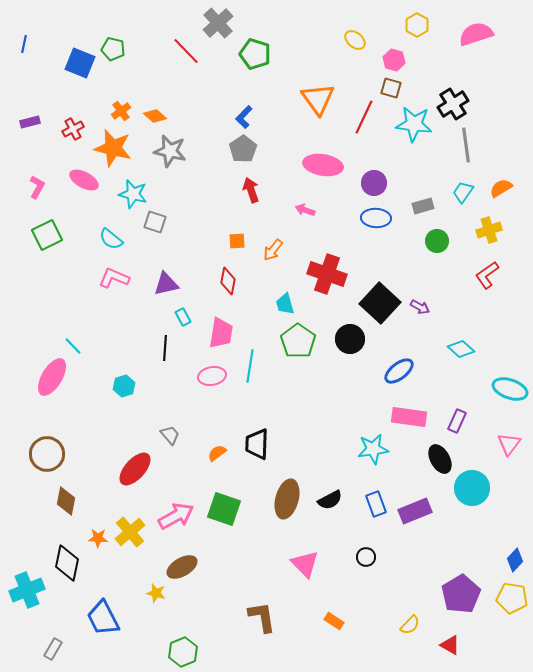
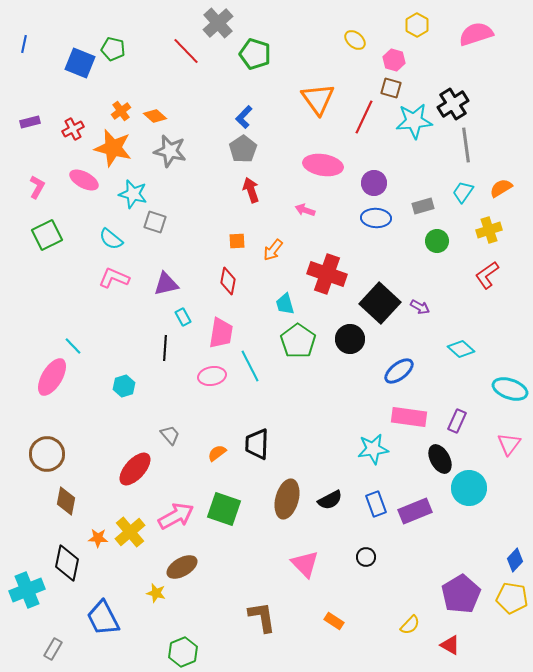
cyan star at (414, 124): moved 3 px up; rotated 12 degrees counterclockwise
cyan line at (250, 366): rotated 36 degrees counterclockwise
cyan circle at (472, 488): moved 3 px left
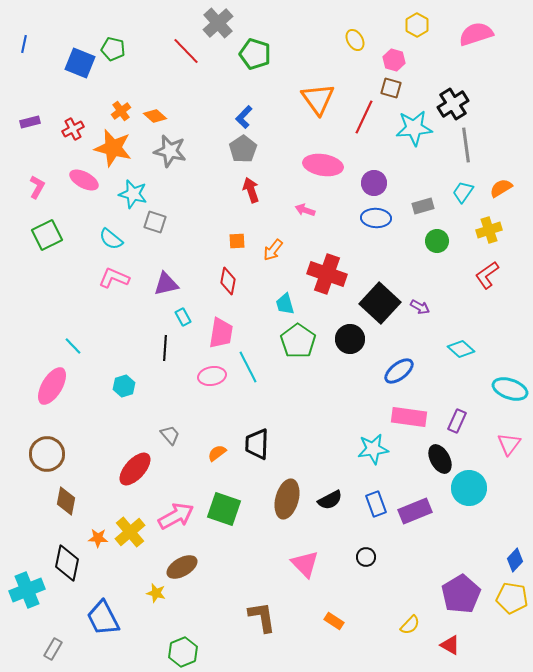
yellow ellipse at (355, 40): rotated 20 degrees clockwise
cyan star at (414, 121): moved 7 px down
cyan line at (250, 366): moved 2 px left, 1 px down
pink ellipse at (52, 377): moved 9 px down
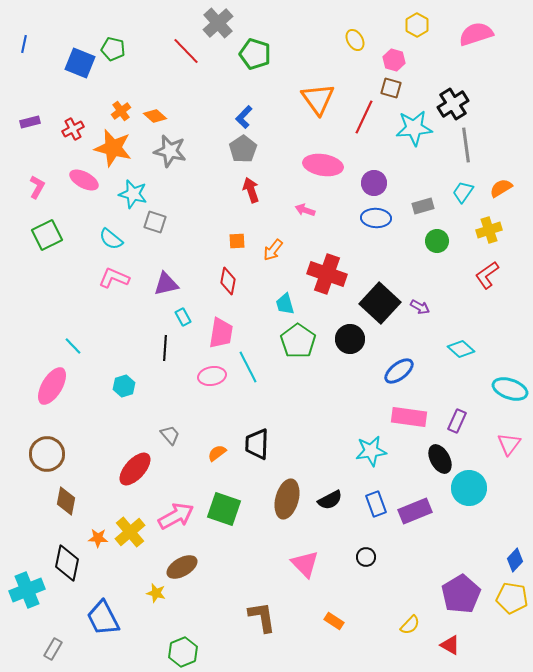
cyan star at (373, 449): moved 2 px left, 2 px down
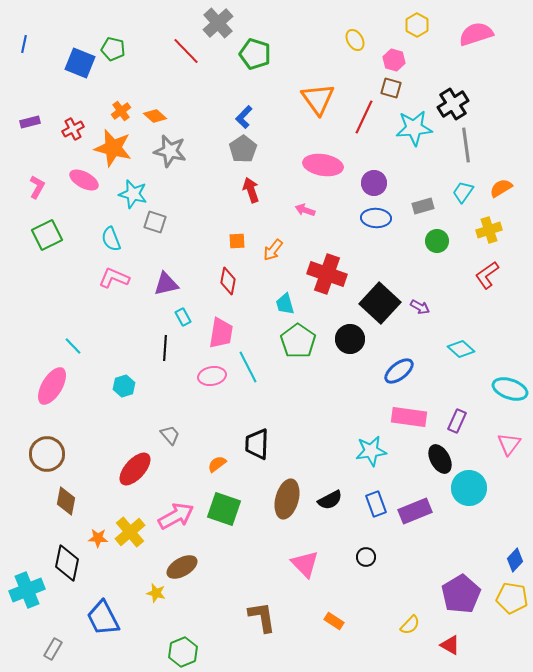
cyan semicircle at (111, 239): rotated 30 degrees clockwise
orange semicircle at (217, 453): moved 11 px down
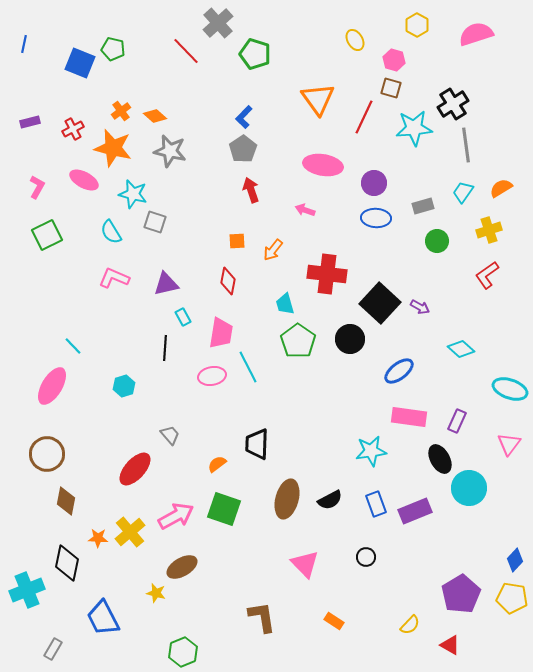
cyan semicircle at (111, 239): moved 7 px up; rotated 10 degrees counterclockwise
red cross at (327, 274): rotated 12 degrees counterclockwise
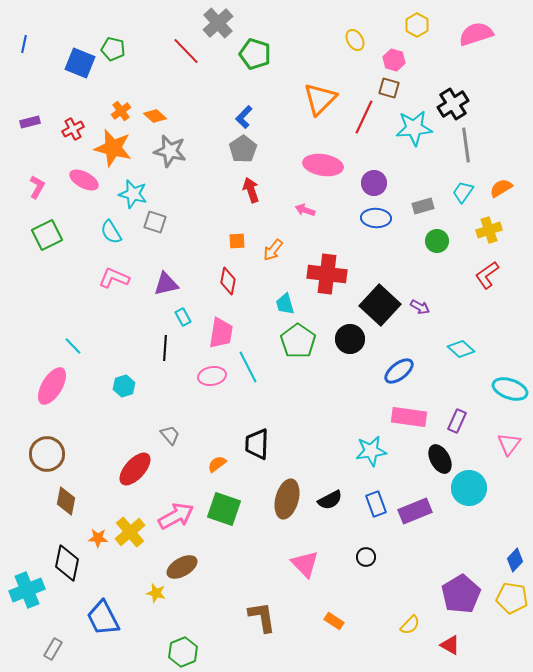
brown square at (391, 88): moved 2 px left
orange triangle at (318, 99): moved 2 px right; rotated 21 degrees clockwise
black square at (380, 303): moved 2 px down
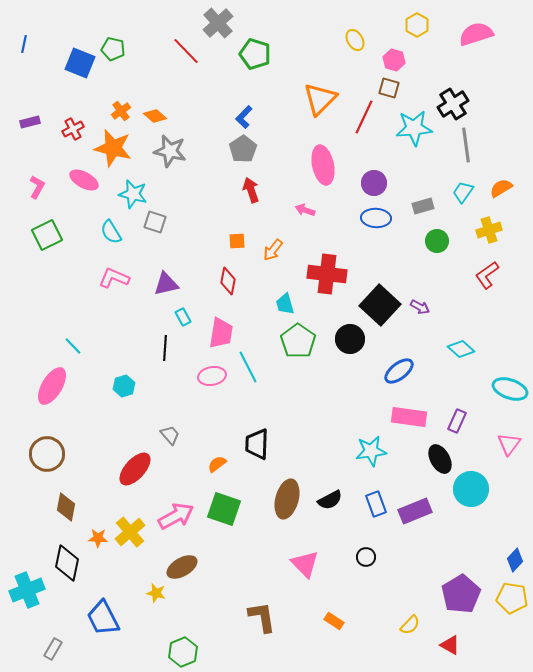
pink ellipse at (323, 165): rotated 69 degrees clockwise
cyan circle at (469, 488): moved 2 px right, 1 px down
brown diamond at (66, 501): moved 6 px down
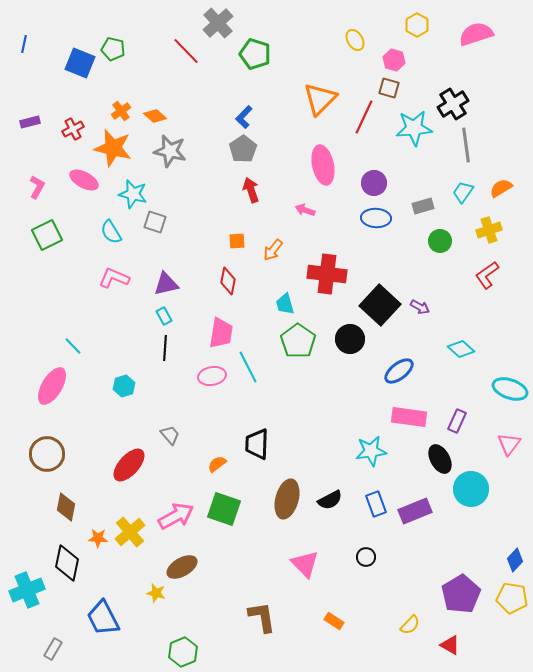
green circle at (437, 241): moved 3 px right
cyan rectangle at (183, 317): moved 19 px left, 1 px up
red ellipse at (135, 469): moved 6 px left, 4 px up
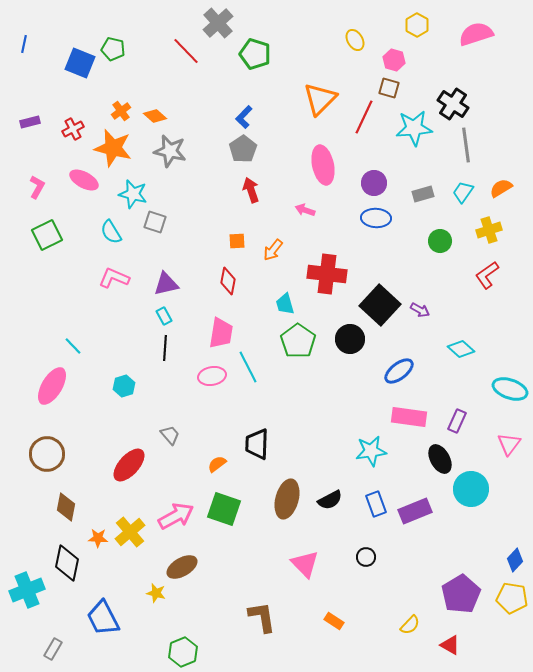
black cross at (453, 104): rotated 24 degrees counterclockwise
gray rectangle at (423, 206): moved 12 px up
purple arrow at (420, 307): moved 3 px down
